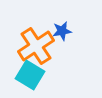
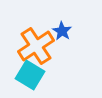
blue star: rotated 30 degrees counterclockwise
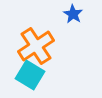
blue star: moved 11 px right, 17 px up
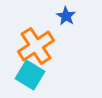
blue star: moved 7 px left, 2 px down
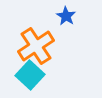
cyan square: rotated 12 degrees clockwise
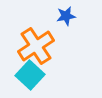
blue star: rotated 30 degrees clockwise
